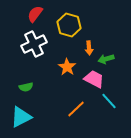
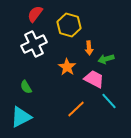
green semicircle: rotated 72 degrees clockwise
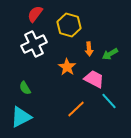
orange arrow: moved 1 px down
green arrow: moved 4 px right, 5 px up; rotated 14 degrees counterclockwise
green semicircle: moved 1 px left, 1 px down
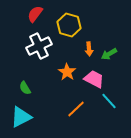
white cross: moved 5 px right, 2 px down
green arrow: moved 1 px left
orange star: moved 5 px down
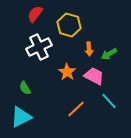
white cross: moved 1 px down
pink trapezoid: moved 3 px up
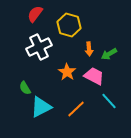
cyan triangle: moved 20 px right, 10 px up
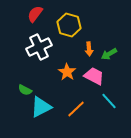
green semicircle: moved 2 px down; rotated 32 degrees counterclockwise
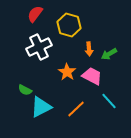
pink trapezoid: moved 2 px left
